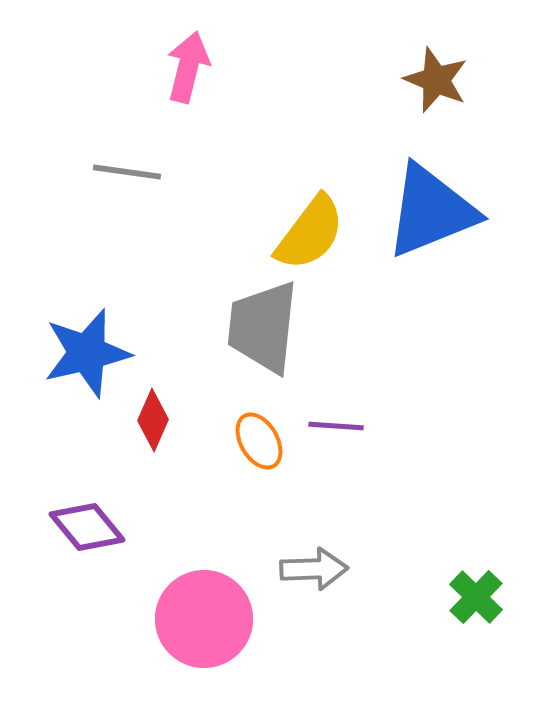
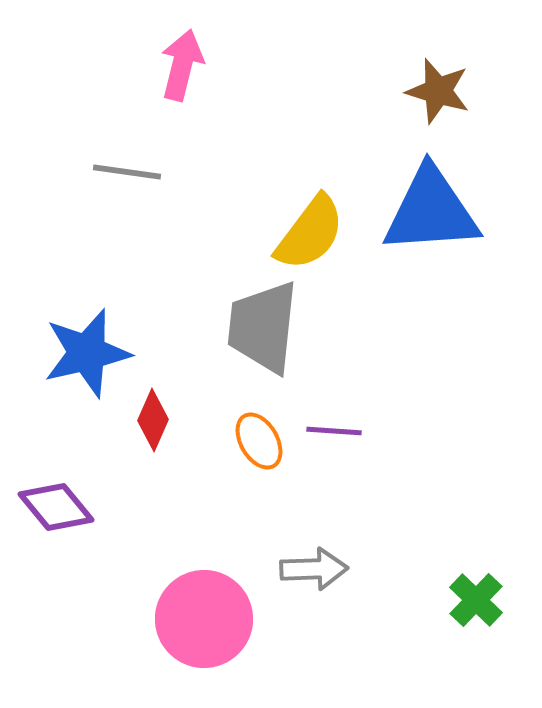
pink arrow: moved 6 px left, 2 px up
brown star: moved 2 px right, 11 px down; rotated 6 degrees counterclockwise
blue triangle: rotated 18 degrees clockwise
purple line: moved 2 px left, 5 px down
purple diamond: moved 31 px left, 20 px up
green cross: moved 3 px down
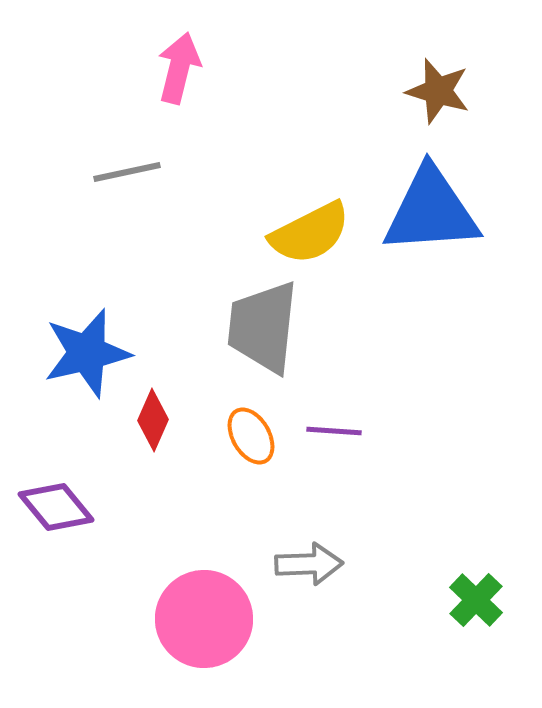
pink arrow: moved 3 px left, 3 px down
gray line: rotated 20 degrees counterclockwise
yellow semicircle: rotated 26 degrees clockwise
orange ellipse: moved 8 px left, 5 px up
gray arrow: moved 5 px left, 5 px up
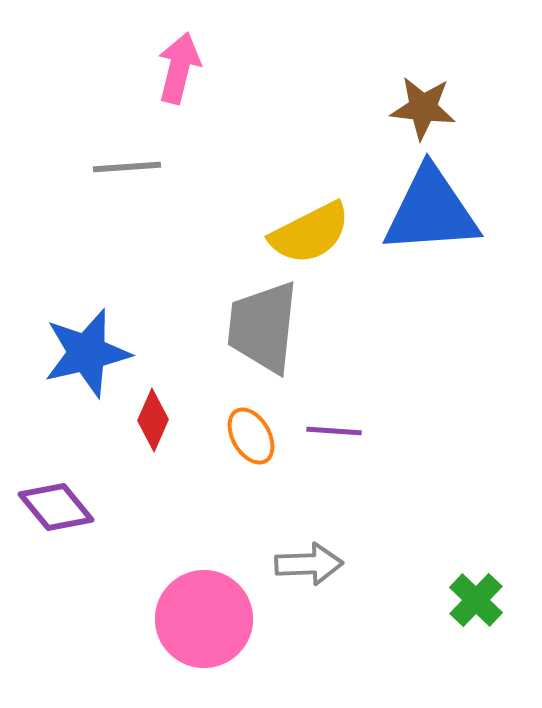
brown star: moved 15 px left, 17 px down; rotated 10 degrees counterclockwise
gray line: moved 5 px up; rotated 8 degrees clockwise
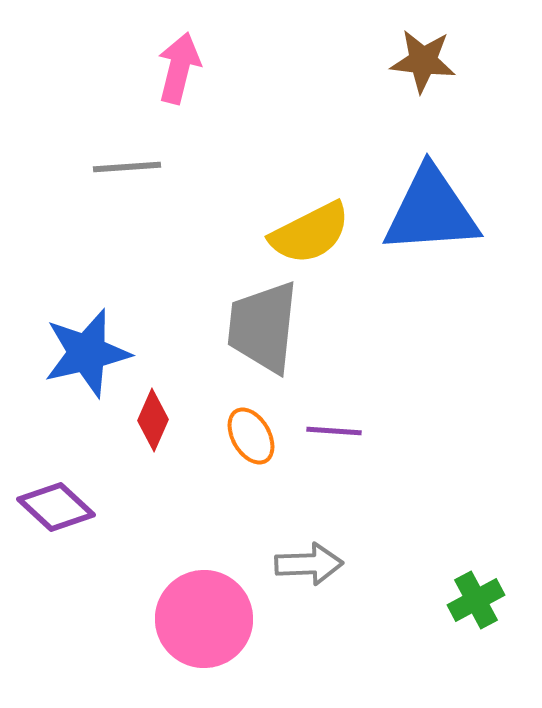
brown star: moved 47 px up
purple diamond: rotated 8 degrees counterclockwise
green cross: rotated 18 degrees clockwise
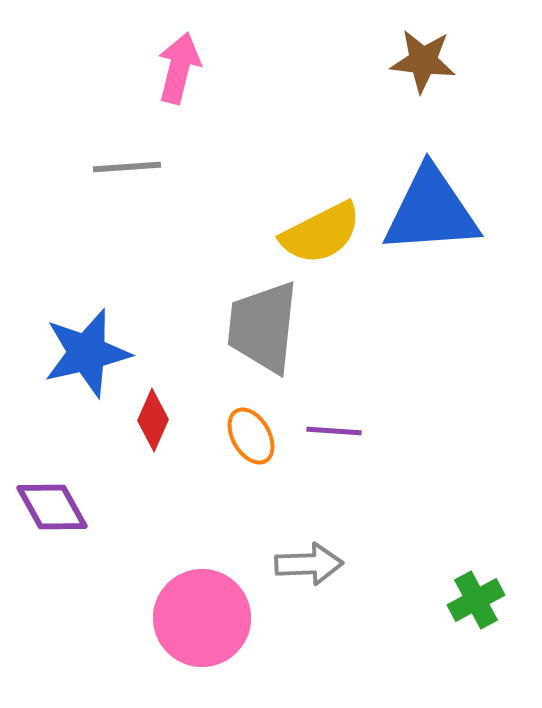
yellow semicircle: moved 11 px right
purple diamond: moved 4 px left; rotated 18 degrees clockwise
pink circle: moved 2 px left, 1 px up
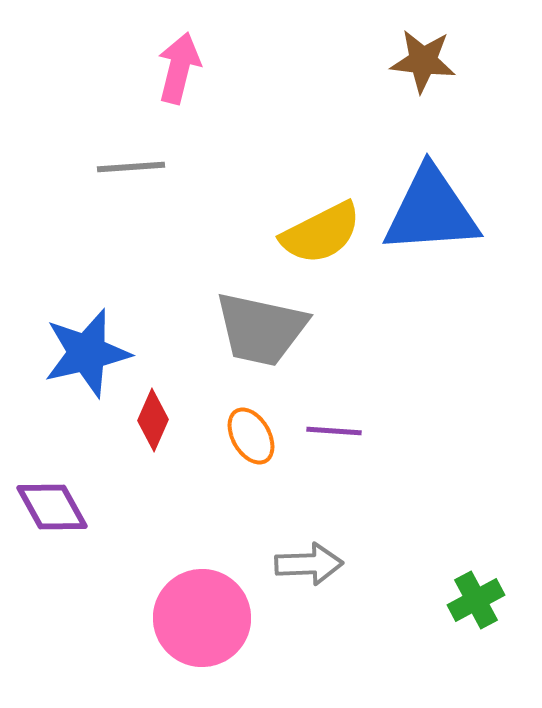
gray line: moved 4 px right
gray trapezoid: moved 2 px left, 2 px down; rotated 84 degrees counterclockwise
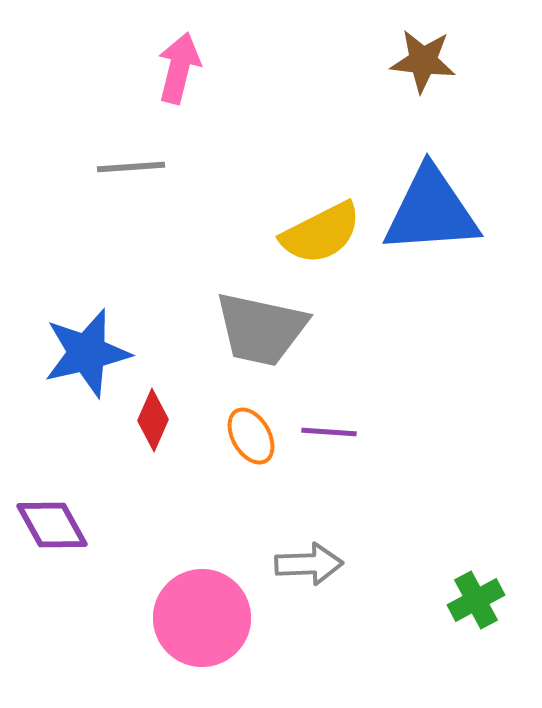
purple line: moved 5 px left, 1 px down
purple diamond: moved 18 px down
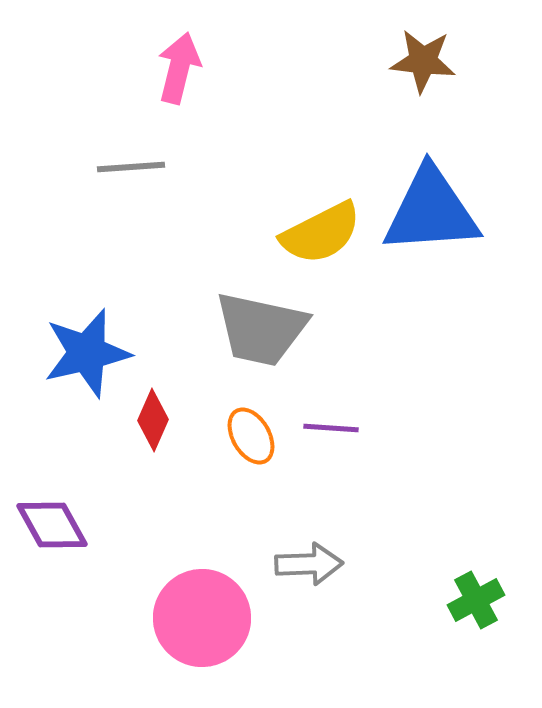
purple line: moved 2 px right, 4 px up
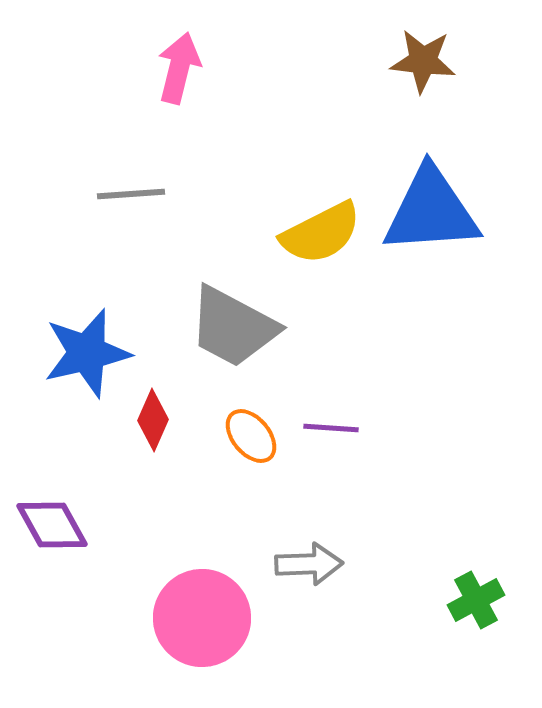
gray line: moved 27 px down
gray trapezoid: moved 28 px left, 2 px up; rotated 16 degrees clockwise
orange ellipse: rotated 10 degrees counterclockwise
